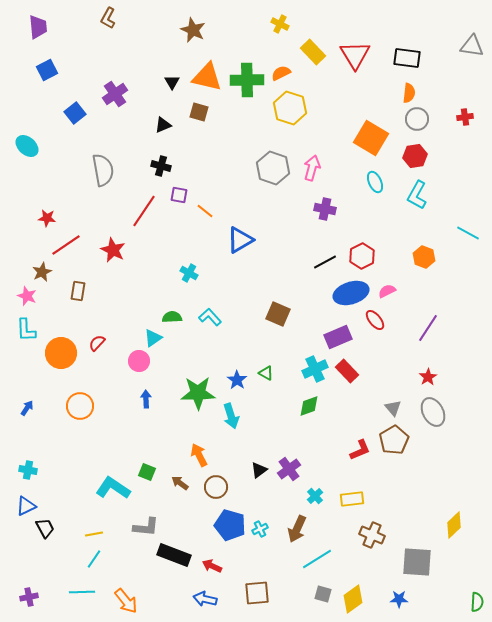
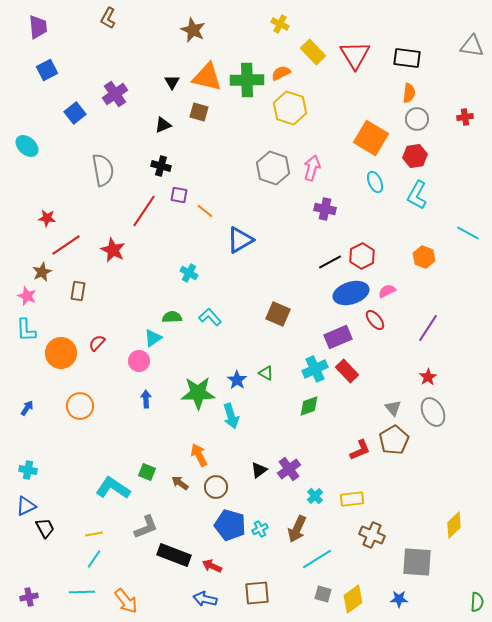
black line at (325, 262): moved 5 px right
gray L-shape at (146, 527): rotated 28 degrees counterclockwise
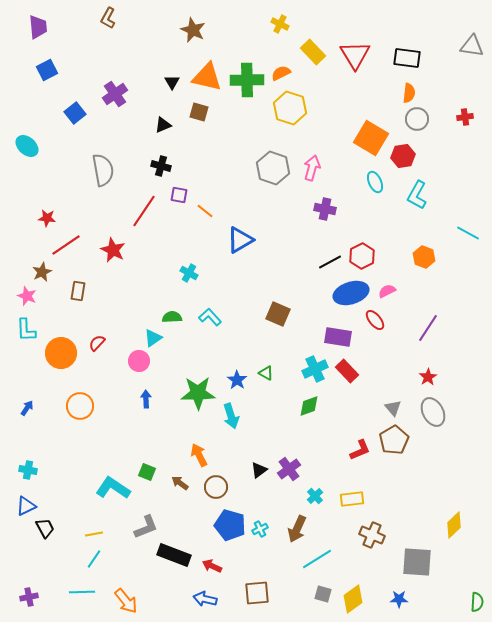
red hexagon at (415, 156): moved 12 px left
purple rectangle at (338, 337): rotated 32 degrees clockwise
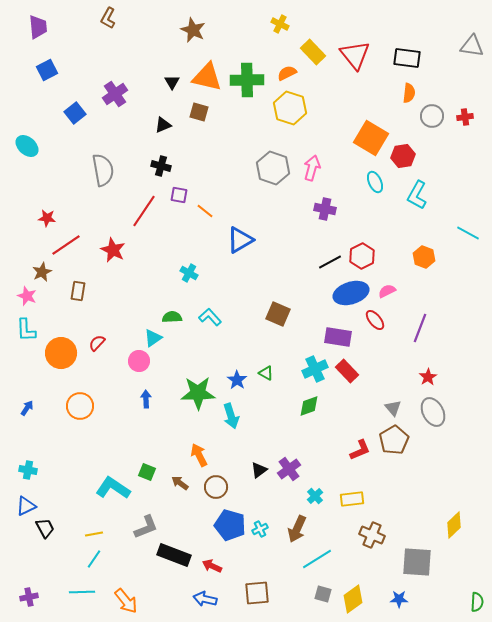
red triangle at (355, 55): rotated 8 degrees counterclockwise
orange semicircle at (281, 73): moved 6 px right
gray circle at (417, 119): moved 15 px right, 3 px up
purple line at (428, 328): moved 8 px left; rotated 12 degrees counterclockwise
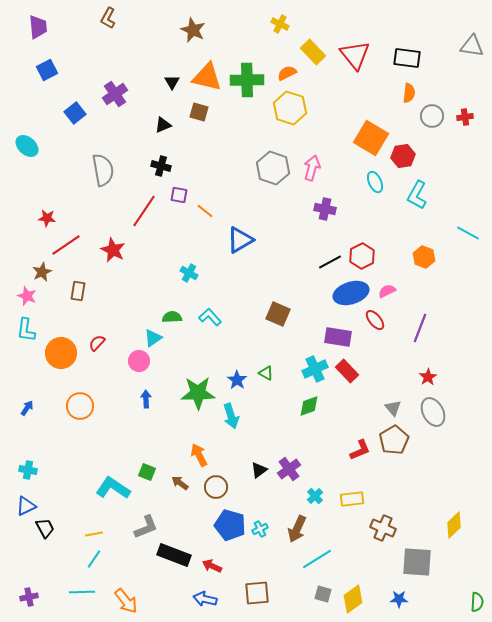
cyan L-shape at (26, 330): rotated 10 degrees clockwise
brown cross at (372, 535): moved 11 px right, 7 px up
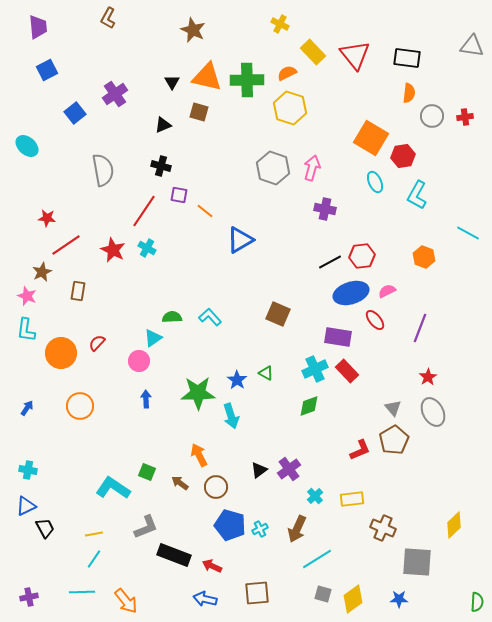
red hexagon at (362, 256): rotated 20 degrees clockwise
cyan cross at (189, 273): moved 42 px left, 25 px up
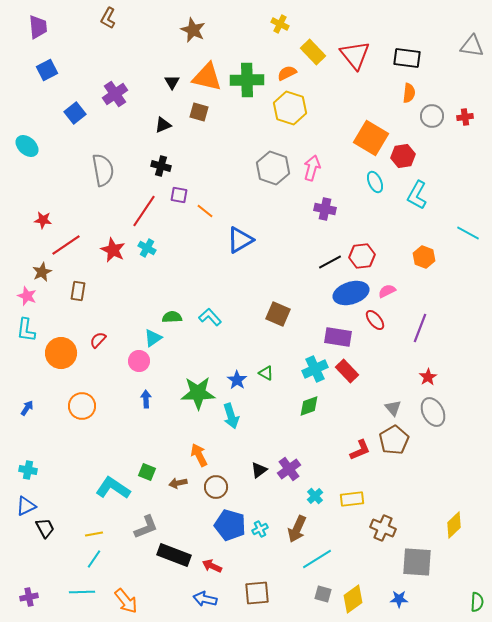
red star at (47, 218): moved 4 px left, 2 px down
red semicircle at (97, 343): moved 1 px right, 3 px up
orange circle at (80, 406): moved 2 px right
brown arrow at (180, 483): moved 2 px left; rotated 48 degrees counterclockwise
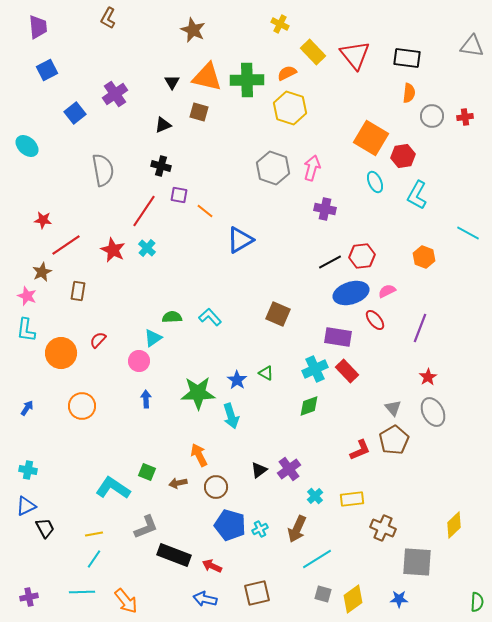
cyan cross at (147, 248): rotated 12 degrees clockwise
brown square at (257, 593): rotated 8 degrees counterclockwise
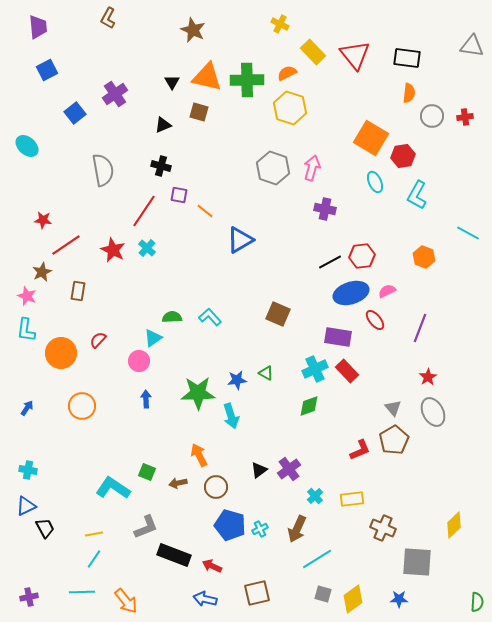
blue star at (237, 380): rotated 30 degrees clockwise
